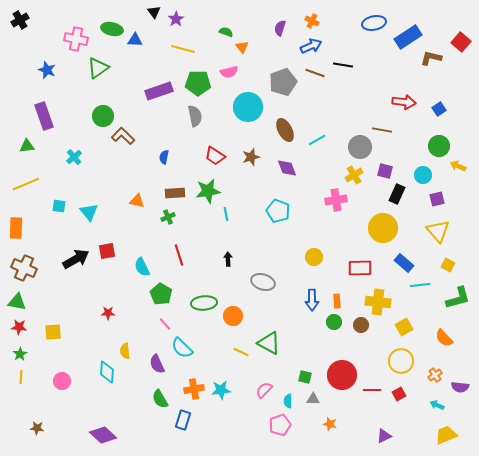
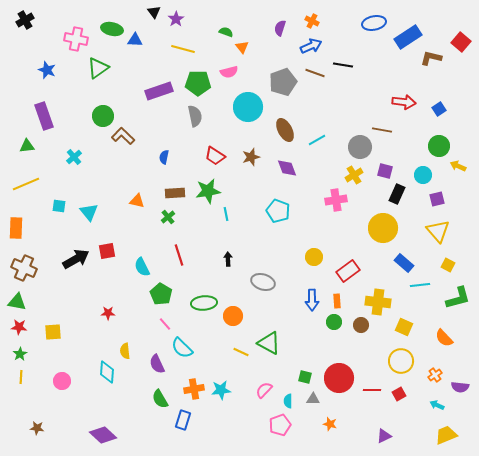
black cross at (20, 20): moved 5 px right
green cross at (168, 217): rotated 16 degrees counterclockwise
red rectangle at (360, 268): moved 12 px left, 3 px down; rotated 35 degrees counterclockwise
yellow square at (404, 327): rotated 36 degrees counterclockwise
red circle at (342, 375): moved 3 px left, 3 px down
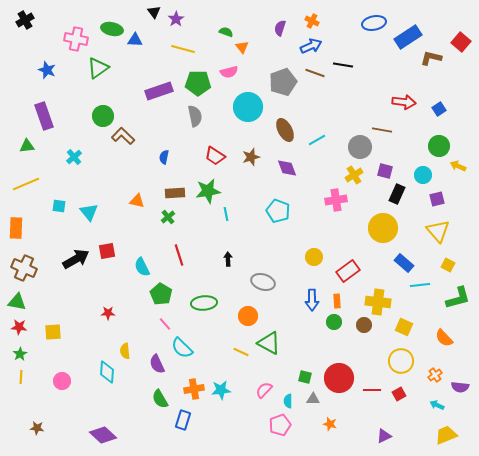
orange circle at (233, 316): moved 15 px right
brown circle at (361, 325): moved 3 px right
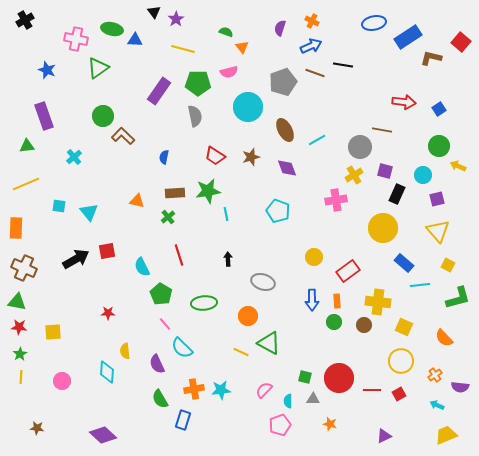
purple rectangle at (159, 91): rotated 36 degrees counterclockwise
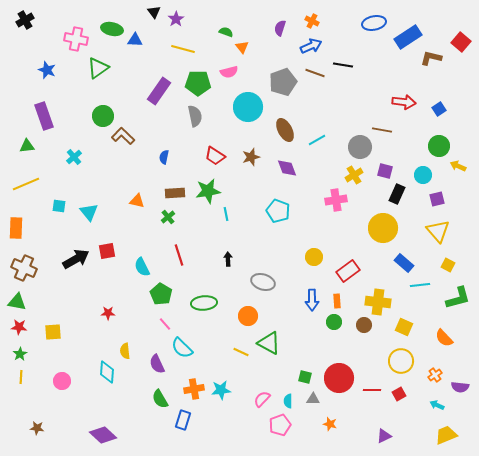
pink semicircle at (264, 390): moved 2 px left, 9 px down
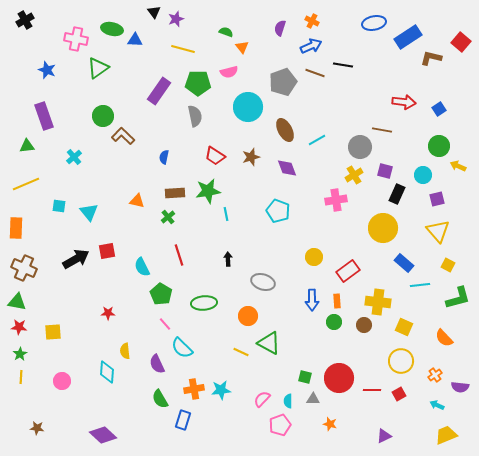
purple star at (176, 19): rotated 14 degrees clockwise
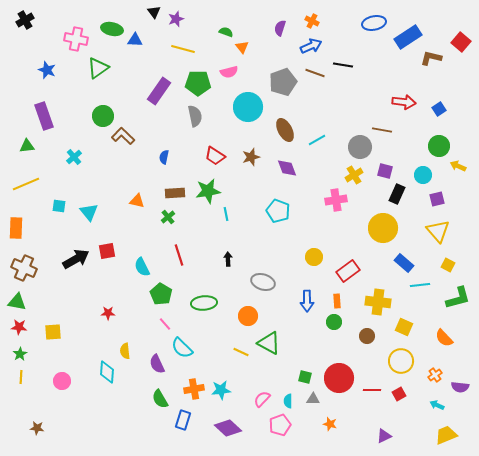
blue arrow at (312, 300): moved 5 px left, 1 px down
brown circle at (364, 325): moved 3 px right, 11 px down
purple diamond at (103, 435): moved 125 px right, 7 px up
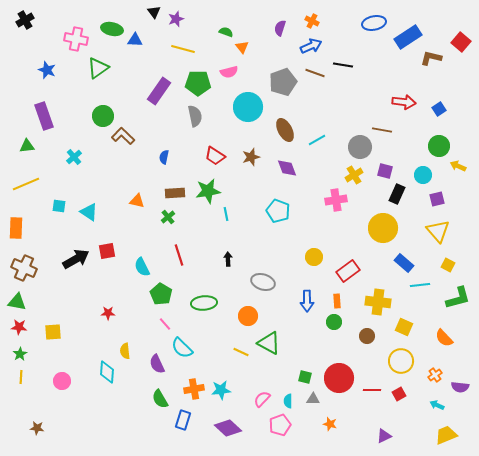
cyan triangle at (89, 212): rotated 18 degrees counterclockwise
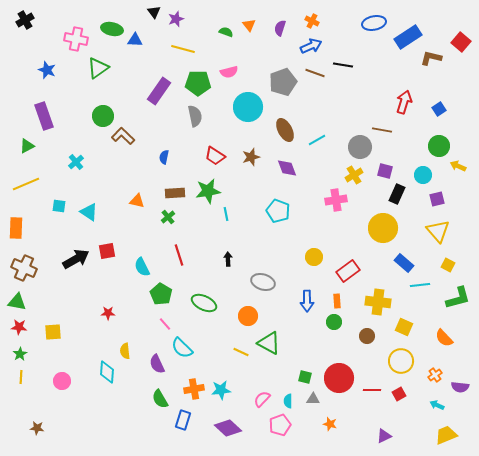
orange triangle at (242, 47): moved 7 px right, 22 px up
red arrow at (404, 102): rotated 80 degrees counterclockwise
green triangle at (27, 146): rotated 21 degrees counterclockwise
cyan cross at (74, 157): moved 2 px right, 5 px down
green ellipse at (204, 303): rotated 30 degrees clockwise
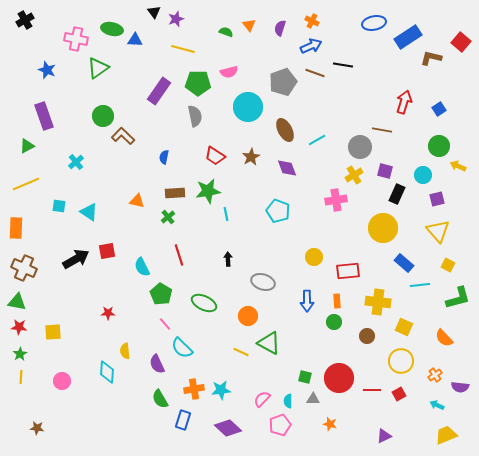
brown star at (251, 157): rotated 12 degrees counterclockwise
red rectangle at (348, 271): rotated 30 degrees clockwise
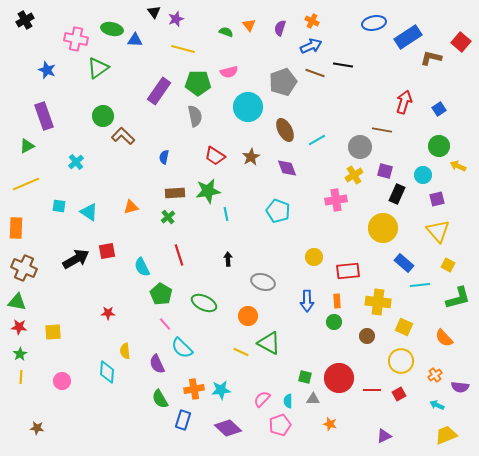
orange triangle at (137, 201): moved 6 px left, 6 px down; rotated 28 degrees counterclockwise
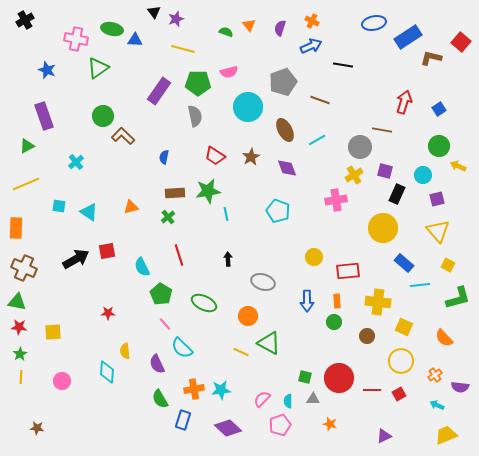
brown line at (315, 73): moved 5 px right, 27 px down
